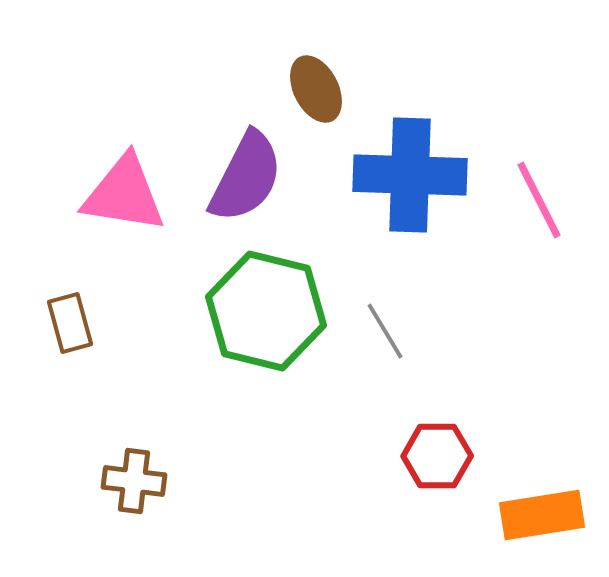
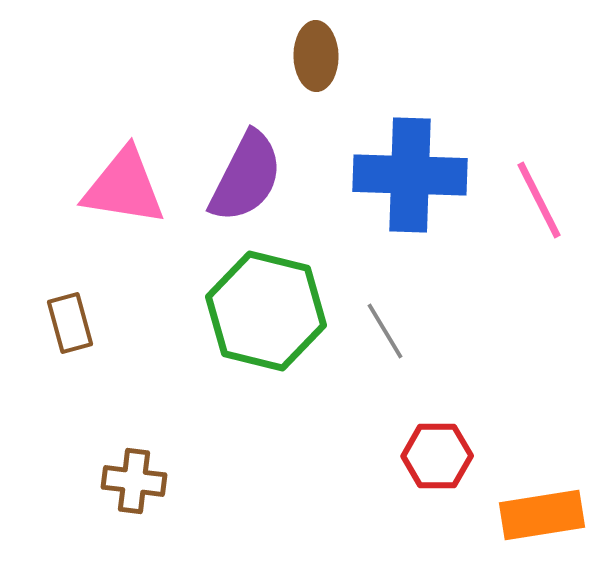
brown ellipse: moved 33 px up; rotated 26 degrees clockwise
pink triangle: moved 7 px up
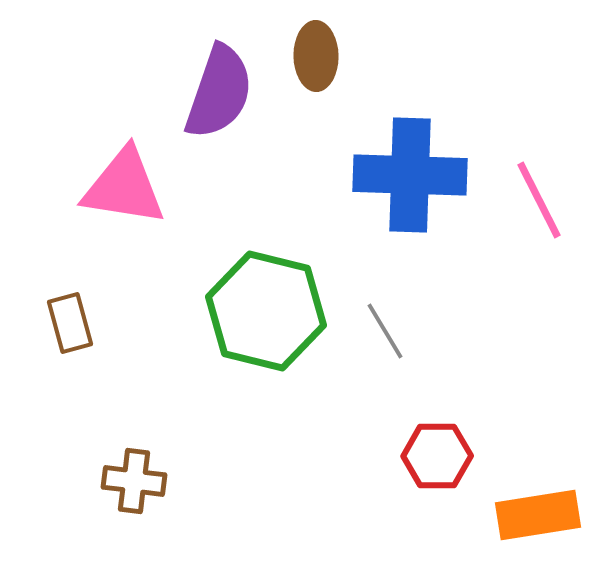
purple semicircle: moved 27 px left, 85 px up; rotated 8 degrees counterclockwise
orange rectangle: moved 4 px left
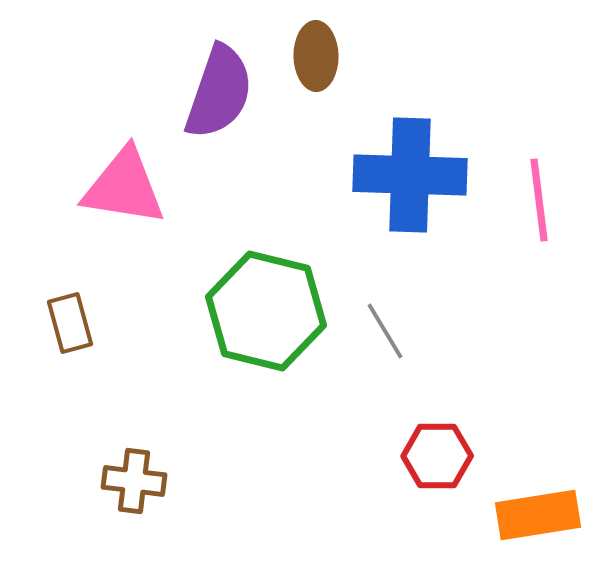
pink line: rotated 20 degrees clockwise
